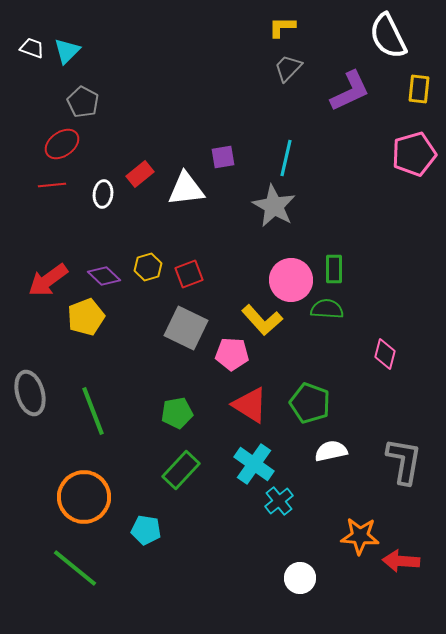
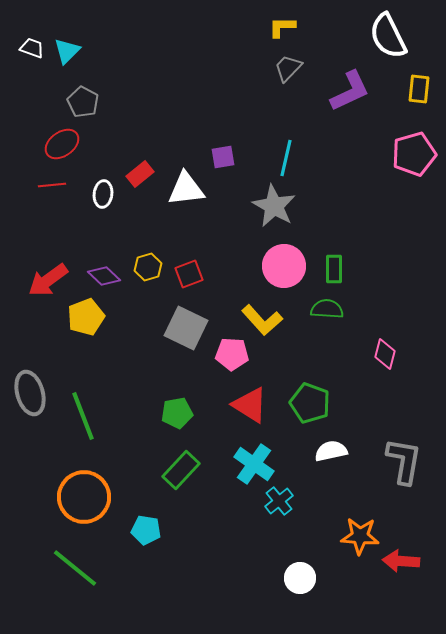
pink circle at (291, 280): moved 7 px left, 14 px up
green line at (93, 411): moved 10 px left, 5 px down
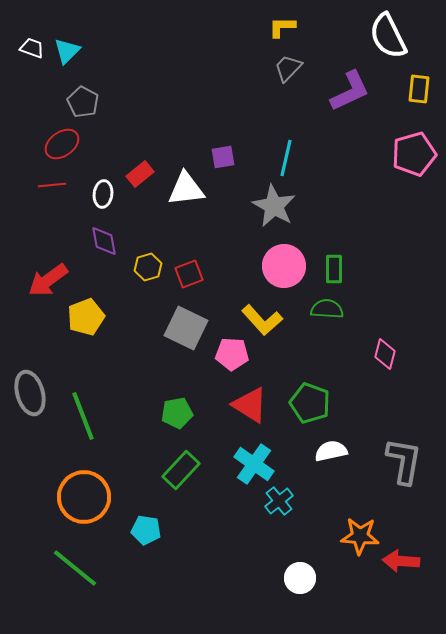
purple diamond at (104, 276): moved 35 px up; rotated 36 degrees clockwise
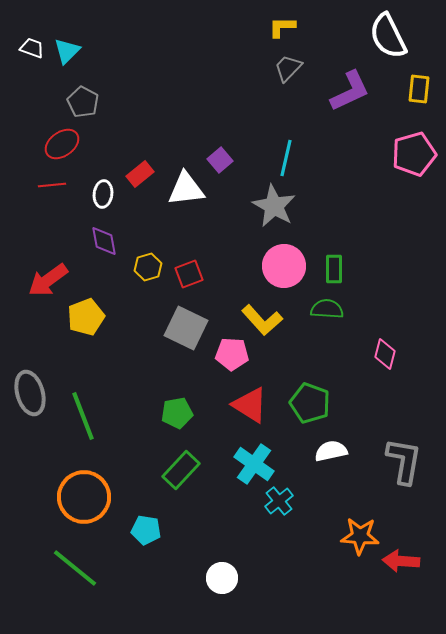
purple square at (223, 157): moved 3 px left, 3 px down; rotated 30 degrees counterclockwise
white circle at (300, 578): moved 78 px left
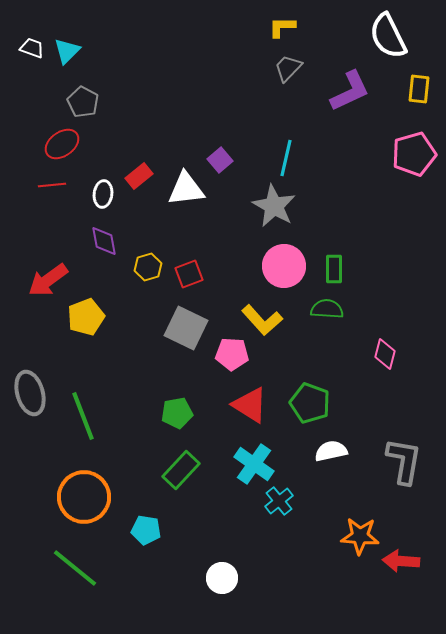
red rectangle at (140, 174): moved 1 px left, 2 px down
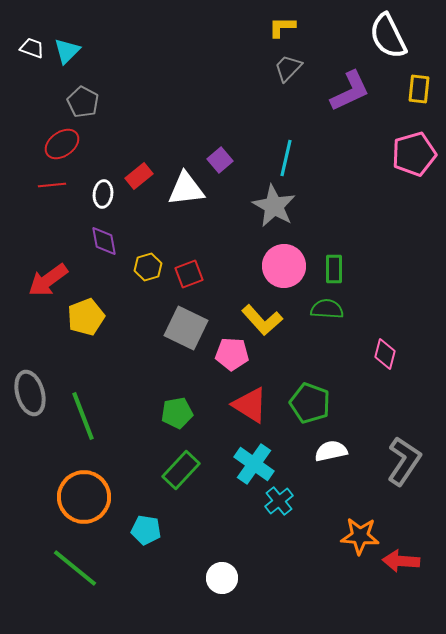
gray L-shape at (404, 461): rotated 24 degrees clockwise
